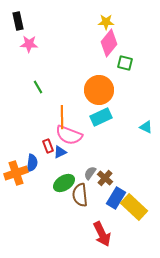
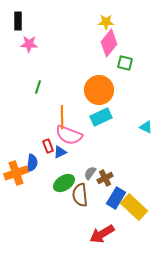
black rectangle: rotated 12 degrees clockwise
green line: rotated 48 degrees clockwise
brown cross: rotated 21 degrees clockwise
red arrow: rotated 85 degrees clockwise
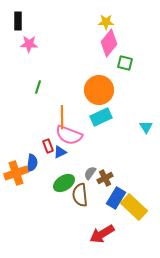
cyan triangle: rotated 32 degrees clockwise
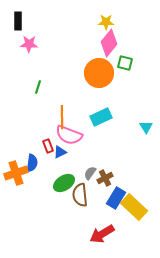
orange circle: moved 17 px up
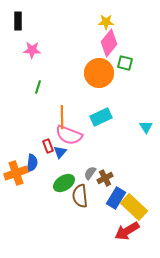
pink star: moved 3 px right, 6 px down
blue triangle: rotated 24 degrees counterclockwise
brown semicircle: moved 1 px down
red arrow: moved 25 px right, 3 px up
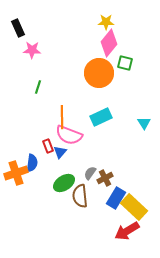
black rectangle: moved 7 px down; rotated 24 degrees counterclockwise
cyan triangle: moved 2 px left, 4 px up
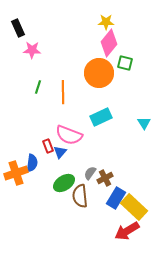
orange line: moved 1 px right, 25 px up
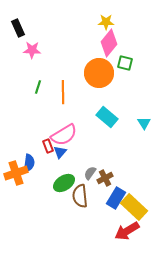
cyan rectangle: moved 6 px right; rotated 65 degrees clockwise
pink semicircle: moved 5 px left; rotated 52 degrees counterclockwise
blue semicircle: moved 3 px left
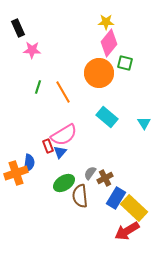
orange line: rotated 30 degrees counterclockwise
yellow rectangle: moved 1 px down
